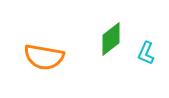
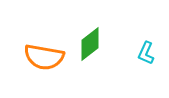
green diamond: moved 21 px left, 5 px down
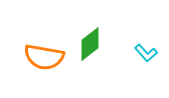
cyan L-shape: rotated 65 degrees counterclockwise
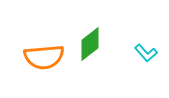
orange semicircle: rotated 15 degrees counterclockwise
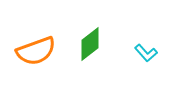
orange semicircle: moved 8 px left, 6 px up; rotated 15 degrees counterclockwise
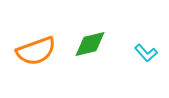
green diamond: rotated 24 degrees clockwise
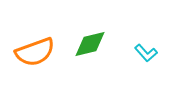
orange semicircle: moved 1 px left, 1 px down
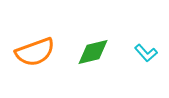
green diamond: moved 3 px right, 8 px down
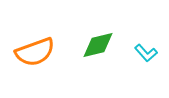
green diamond: moved 5 px right, 7 px up
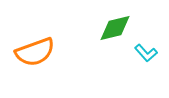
green diamond: moved 17 px right, 17 px up
